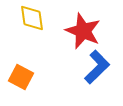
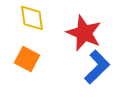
red star: moved 1 px right, 2 px down
orange square: moved 6 px right, 18 px up
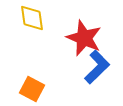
red star: moved 5 px down
orange square: moved 5 px right, 30 px down
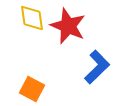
red star: moved 16 px left, 12 px up
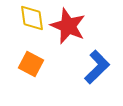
orange square: moved 1 px left, 25 px up
